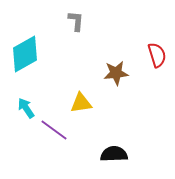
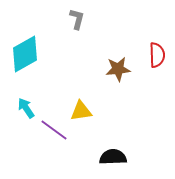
gray L-shape: moved 1 px right, 2 px up; rotated 10 degrees clockwise
red semicircle: rotated 15 degrees clockwise
brown star: moved 2 px right, 4 px up
yellow triangle: moved 8 px down
black semicircle: moved 1 px left, 3 px down
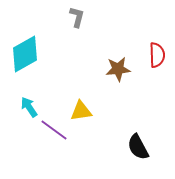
gray L-shape: moved 2 px up
cyan arrow: moved 3 px right, 1 px up
black semicircle: moved 25 px right, 10 px up; rotated 116 degrees counterclockwise
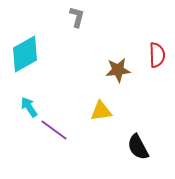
brown star: moved 1 px down
yellow triangle: moved 20 px right
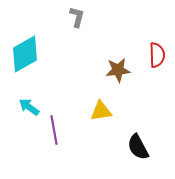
cyan arrow: rotated 20 degrees counterclockwise
purple line: rotated 44 degrees clockwise
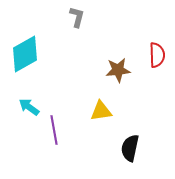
black semicircle: moved 8 px left, 1 px down; rotated 40 degrees clockwise
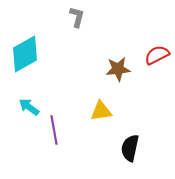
red semicircle: rotated 115 degrees counterclockwise
brown star: moved 1 px up
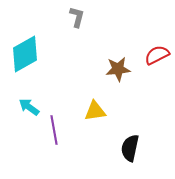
yellow triangle: moved 6 px left
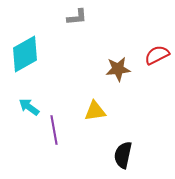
gray L-shape: rotated 70 degrees clockwise
black semicircle: moved 7 px left, 7 px down
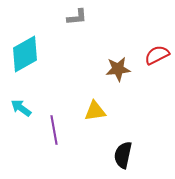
cyan arrow: moved 8 px left, 1 px down
